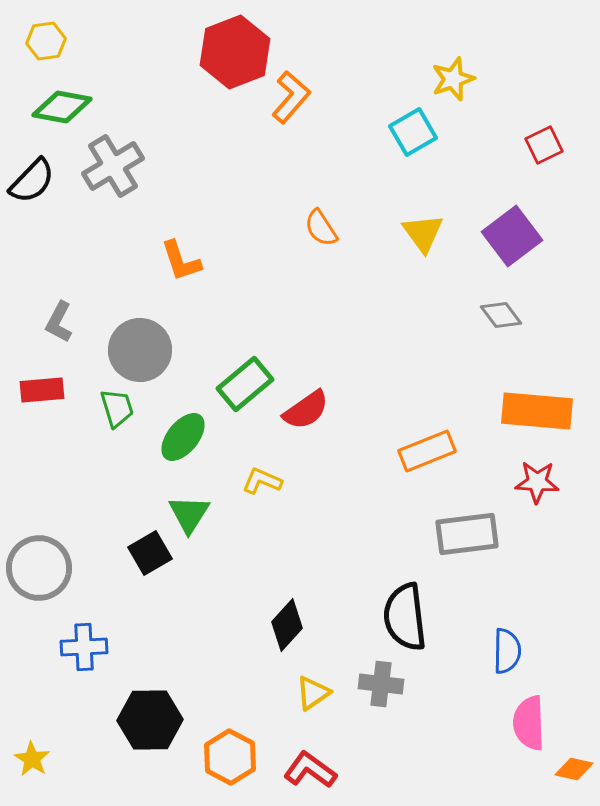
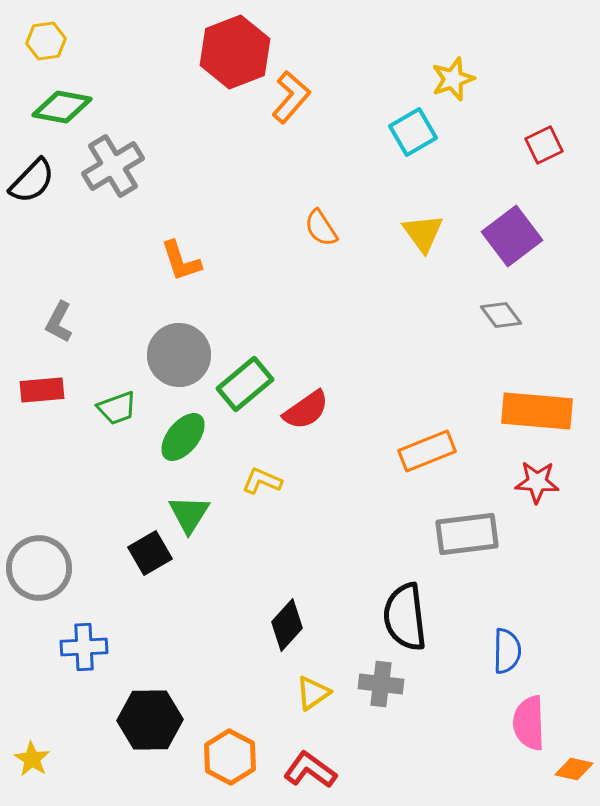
gray circle at (140, 350): moved 39 px right, 5 px down
green trapezoid at (117, 408): rotated 87 degrees clockwise
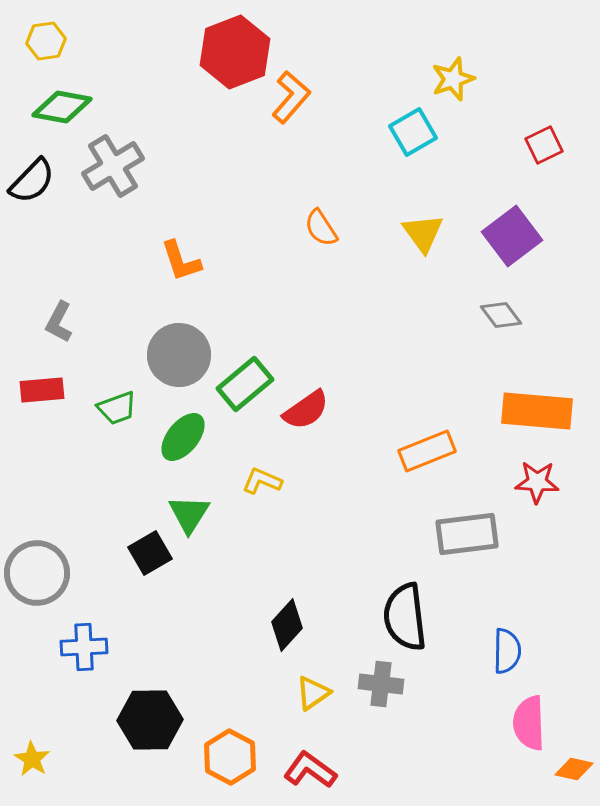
gray circle at (39, 568): moved 2 px left, 5 px down
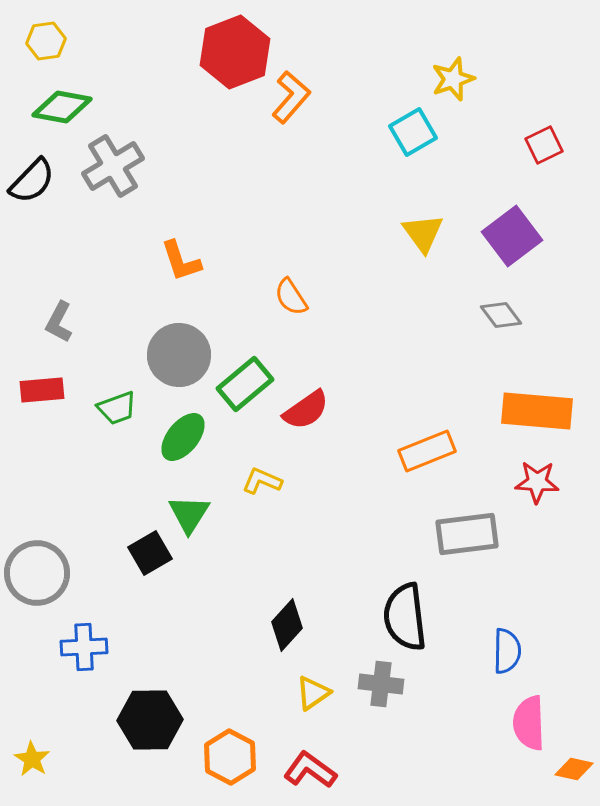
orange semicircle at (321, 228): moved 30 px left, 69 px down
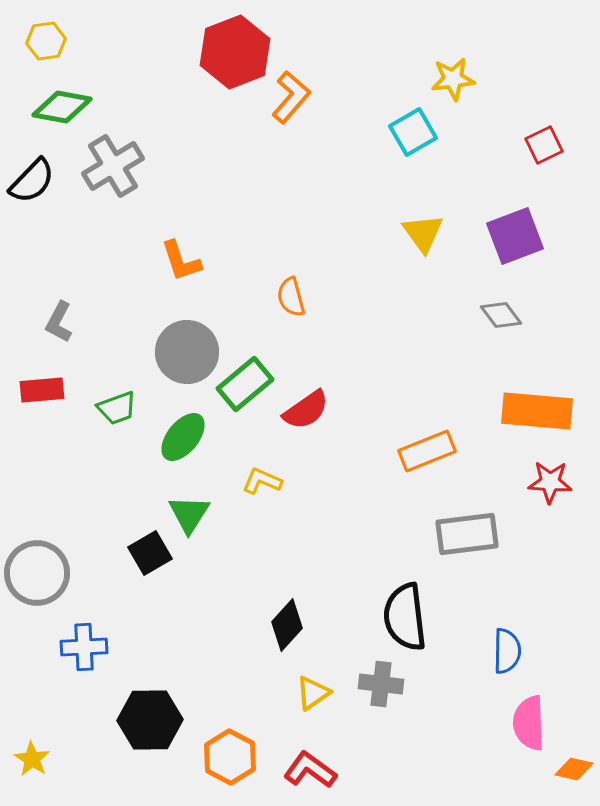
yellow star at (453, 79): rotated 12 degrees clockwise
purple square at (512, 236): moved 3 px right; rotated 16 degrees clockwise
orange semicircle at (291, 297): rotated 18 degrees clockwise
gray circle at (179, 355): moved 8 px right, 3 px up
red star at (537, 482): moved 13 px right
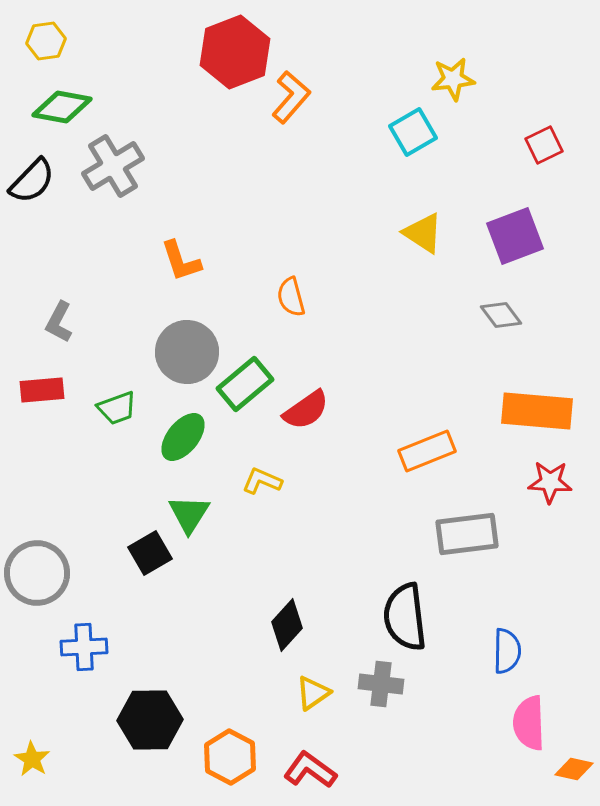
yellow triangle at (423, 233): rotated 21 degrees counterclockwise
